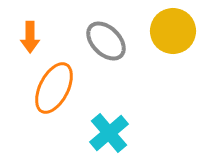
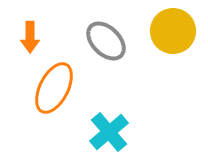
cyan cross: moved 1 px up
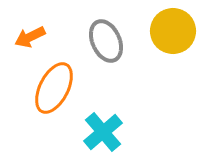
orange arrow: rotated 64 degrees clockwise
gray ellipse: rotated 21 degrees clockwise
cyan cross: moved 6 px left
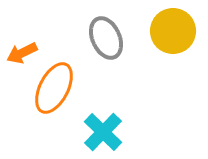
orange arrow: moved 8 px left, 16 px down
gray ellipse: moved 3 px up
cyan cross: rotated 6 degrees counterclockwise
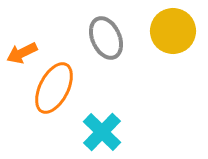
cyan cross: moved 1 px left
